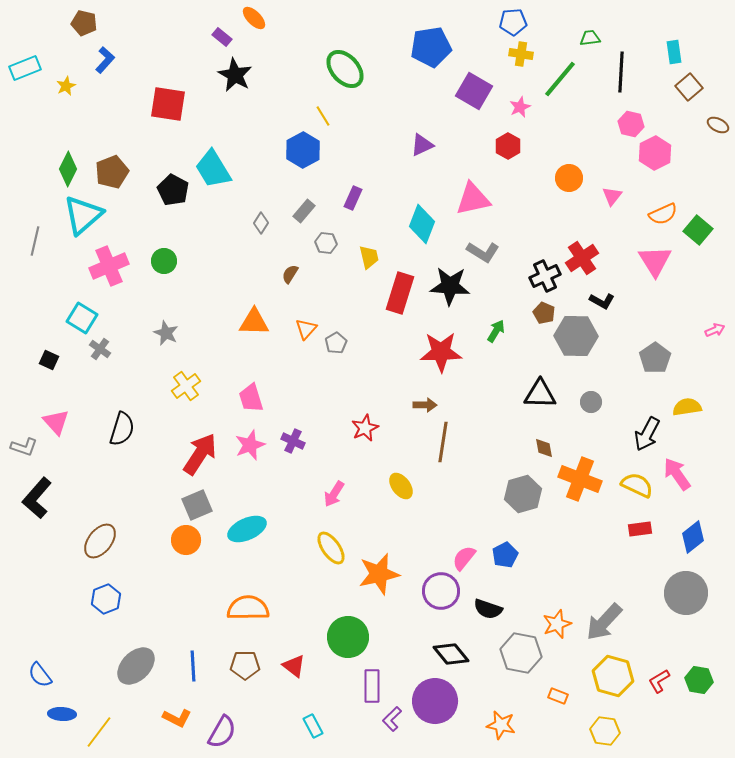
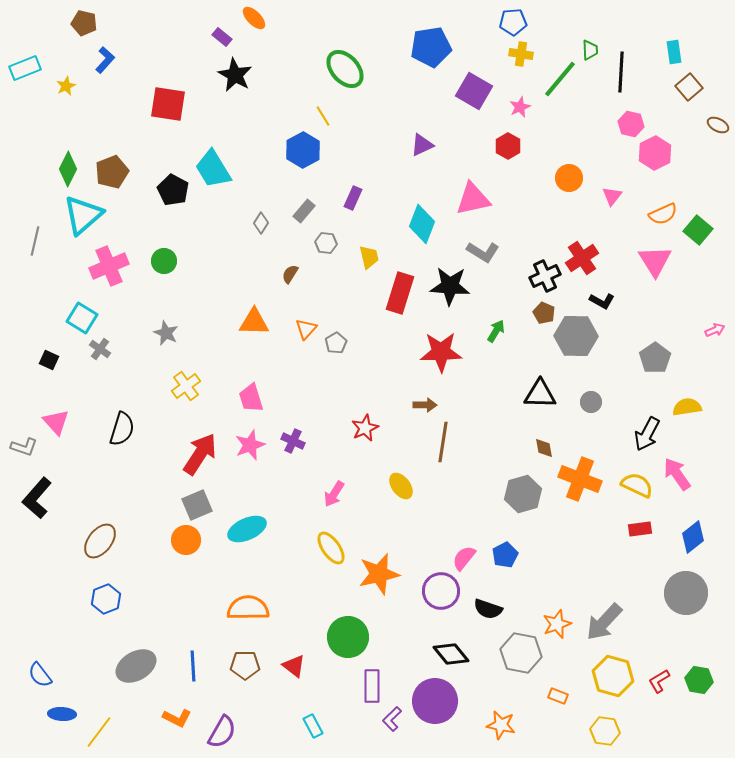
green trapezoid at (590, 38): moved 12 px down; rotated 95 degrees clockwise
gray ellipse at (136, 666): rotated 15 degrees clockwise
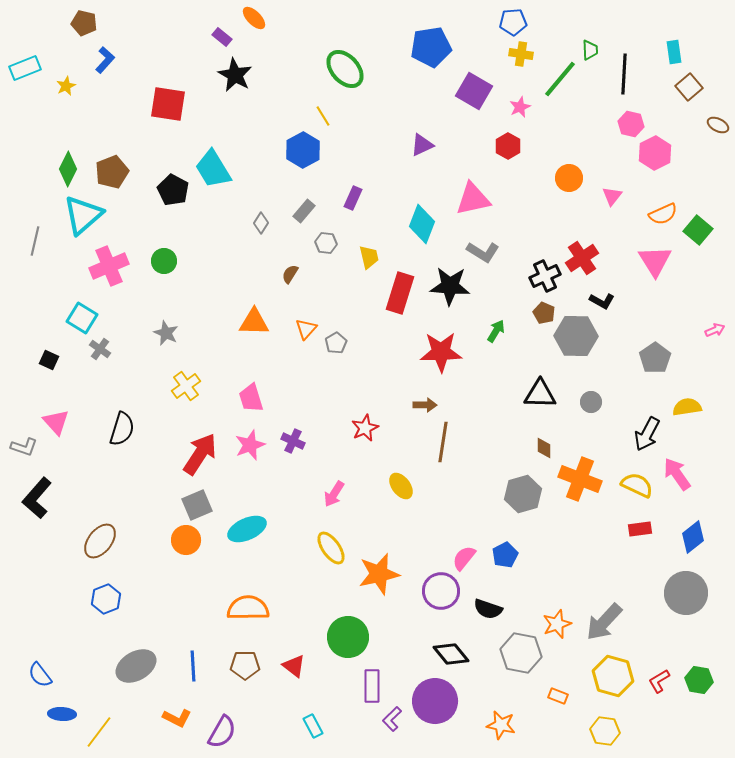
black line at (621, 72): moved 3 px right, 2 px down
brown diamond at (544, 448): rotated 10 degrees clockwise
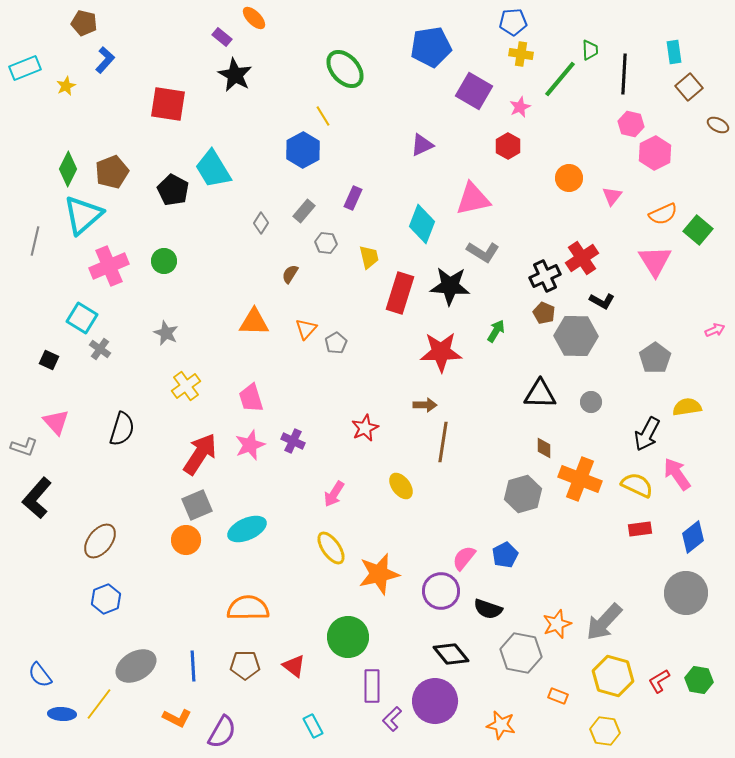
yellow line at (99, 732): moved 28 px up
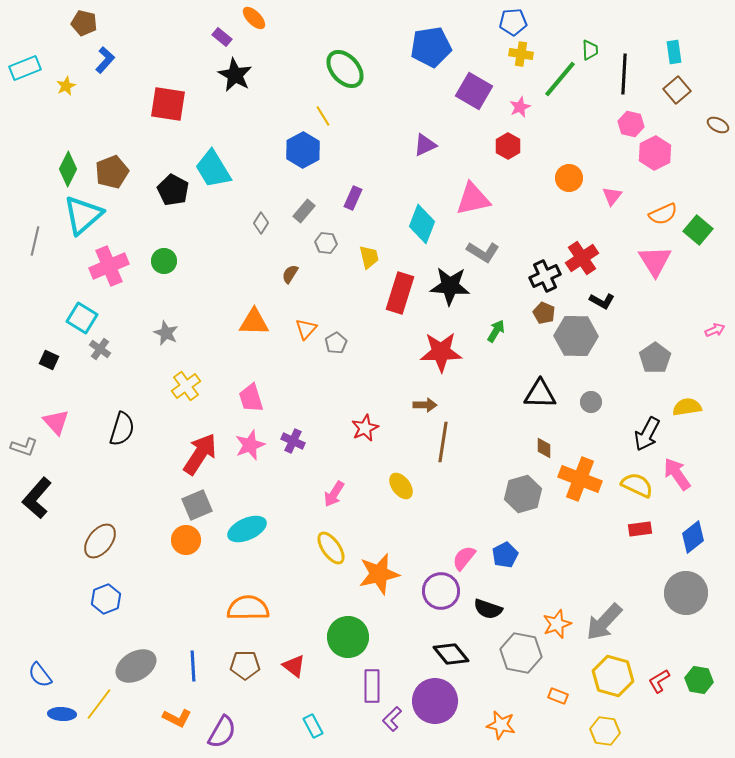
brown square at (689, 87): moved 12 px left, 3 px down
purple triangle at (422, 145): moved 3 px right
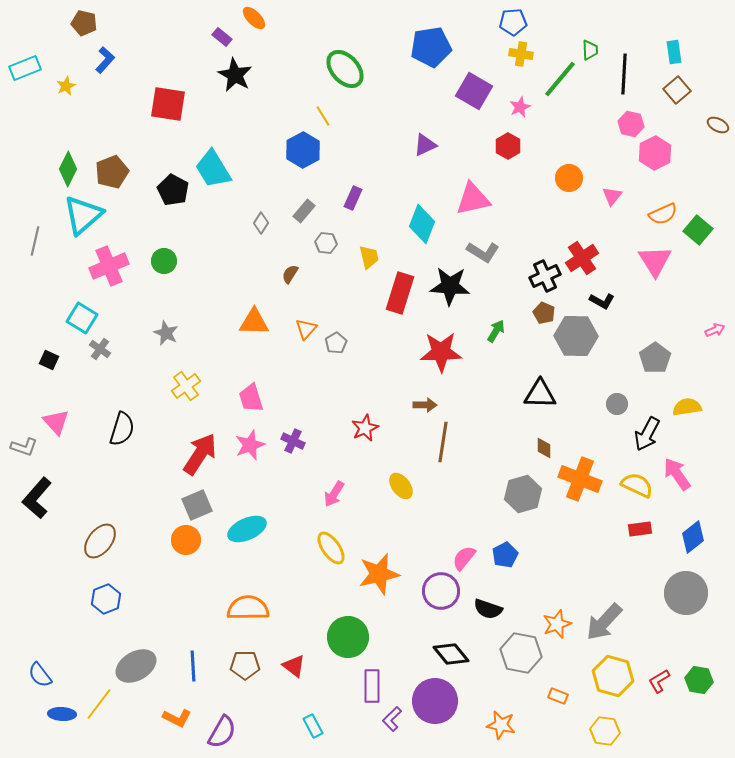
gray circle at (591, 402): moved 26 px right, 2 px down
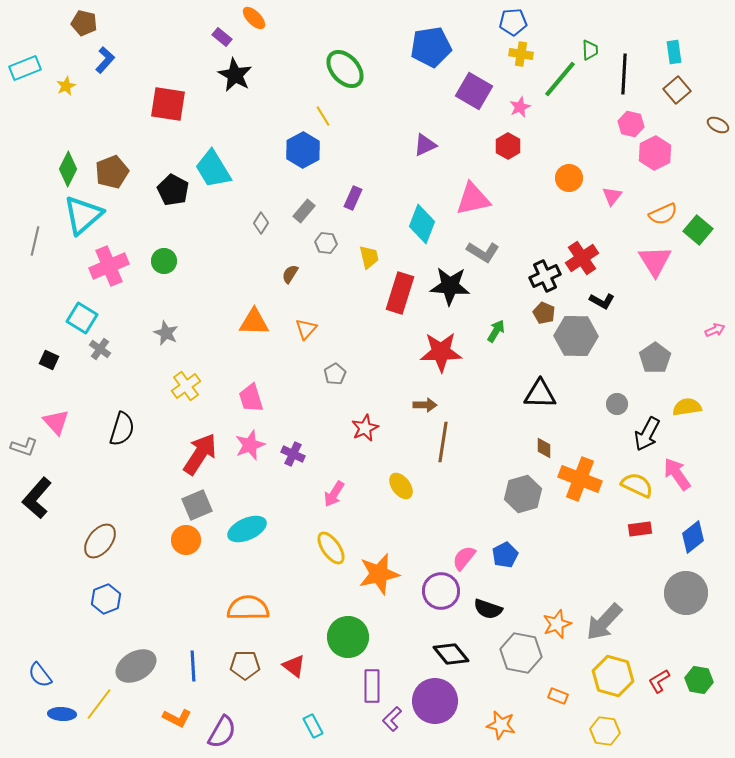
gray pentagon at (336, 343): moved 1 px left, 31 px down
purple cross at (293, 441): moved 13 px down
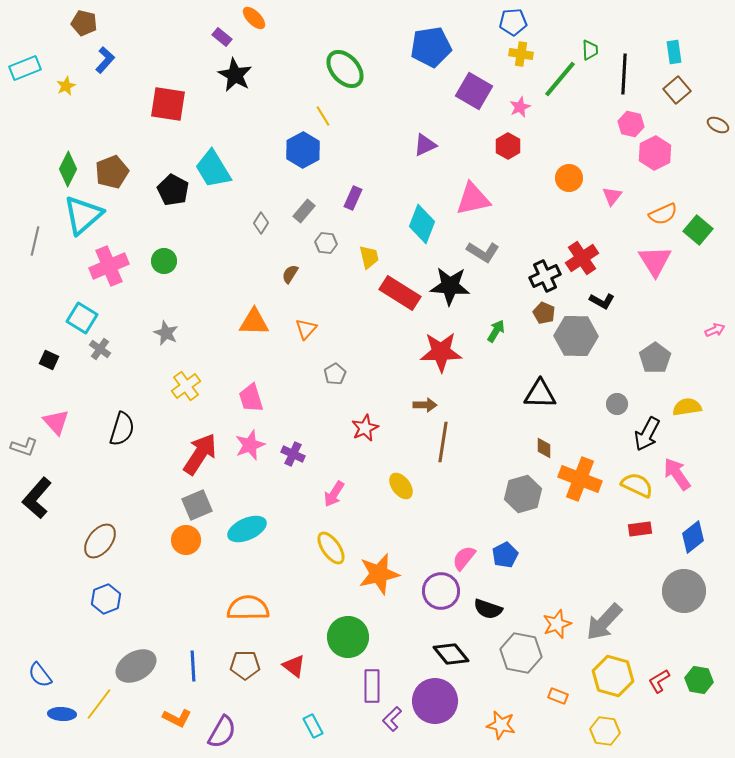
red rectangle at (400, 293): rotated 75 degrees counterclockwise
gray circle at (686, 593): moved 2 px left, 2 px up
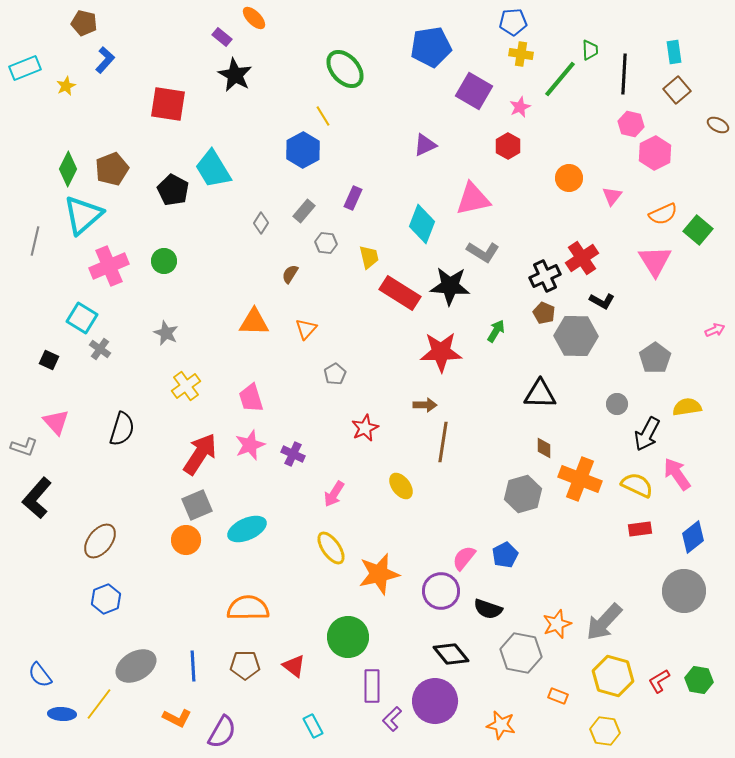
brown pentagon at (112, 172): moved 3 px up
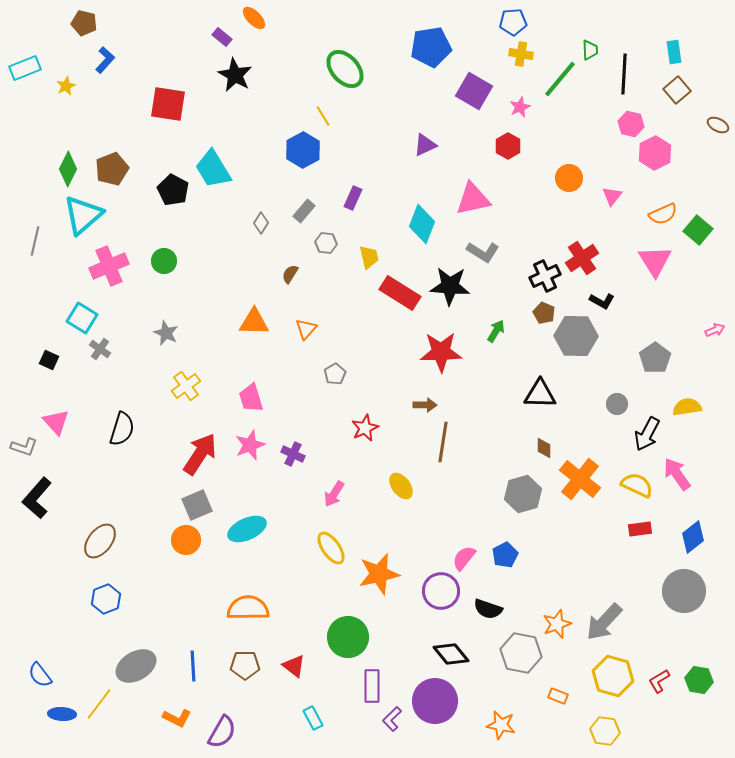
orange cross at (580, 479): rotated 18 degrees clockwise
cyan rectangle at (313, 726): moved 8 px up
